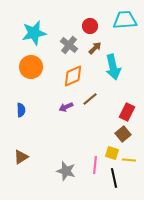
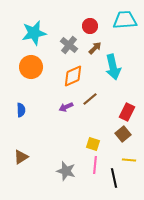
yellow square: moved 19 px left, 9 px up
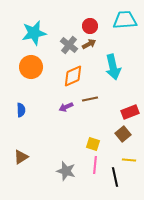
brown arrow: moved 6 px left, 4 px up; rotated 16 degrees clockwise
brown line: rotated 28 degrees clockwise
red rectangle: moved 3 px right; rotated 42 degrees clockwise
black line: moved 1 px right, 1 px up
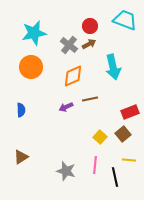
cyan trapezoid: rotated 25 degrees clockwise
yellow square: moved 7 px right, 7 px up; rotated 24 degrees clockwise
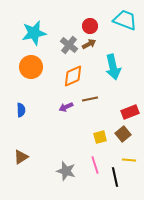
yellow square: rotated 32 degrees clockwise
pink line: rotated 24 degrees counterclockwise
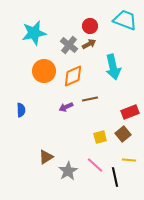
orange circle: moved 13 px right, 4 px down
brown triangle: moved 25 px right
pink line: rotated 30 degrees counterclockwise
gray star: moved 2 px right; rotated 24 degrees clockwise
